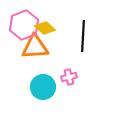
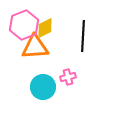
yellow diamond: rotated 70 degrees counterclockwise
pink cross: moved 1 px left
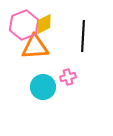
yellow diamond: moved 1 px left, 4 px up
